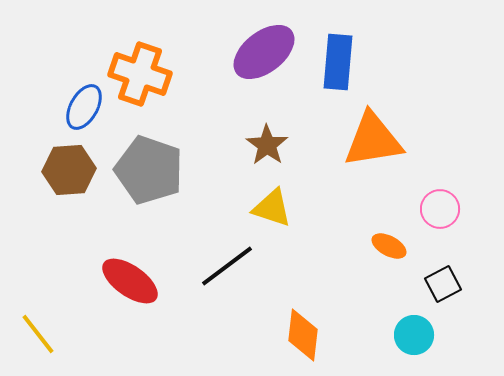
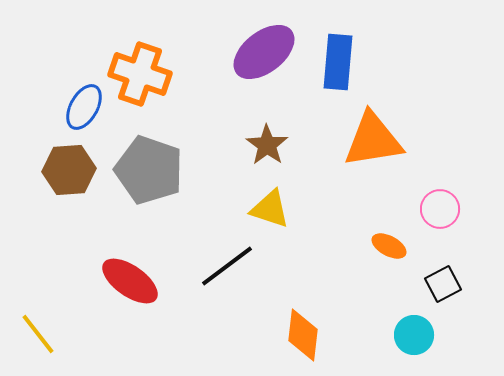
yellow triangle: moved 2 px left, 1 px down
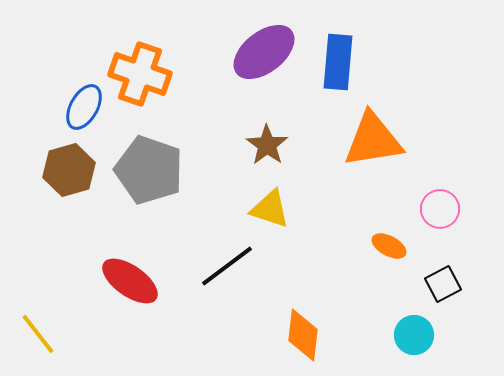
brown hexagon: rotated 12 degrees counterclockwise
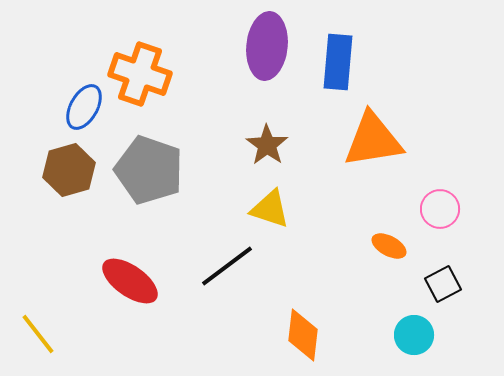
purple ellipse: moved 3 px right, 6 px up; rotated 46 degrees counterclockwise
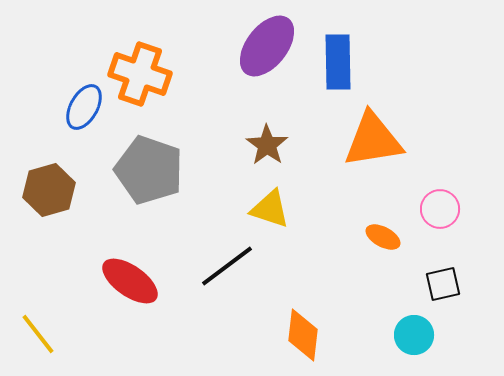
purple ellipse: rotated 32 degrees clockwise
blue rectangle: rotated 6 degrees counterclockwise
brown hexagon: moved 20 px left, 20 px down
orange ellipse: moved 6 px left, 9 px up
black square: rotated 15 degrees clockwise
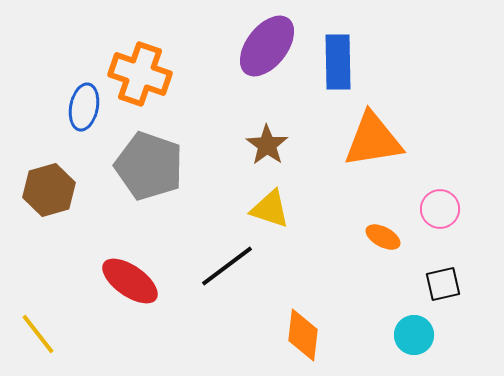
blue ellipse: rotated 18 degrees counterclockwise
gray pentagon: moved 4 px up
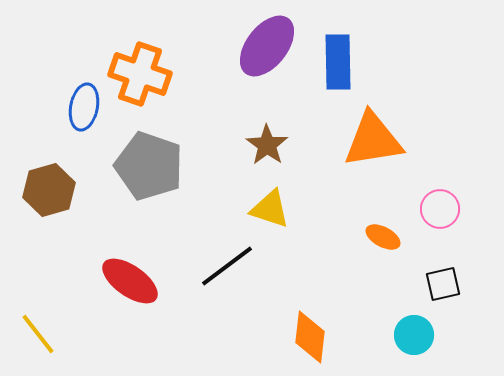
orange diamond: moved 7 px right, 2 px down
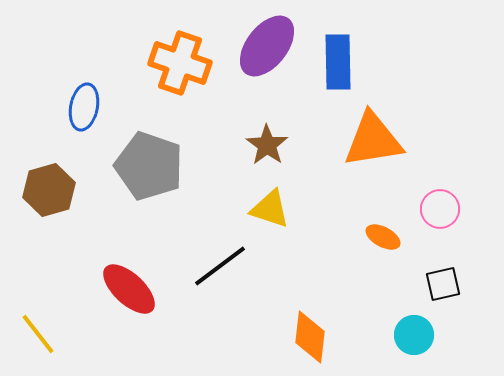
orange cross: moved 40 px right, 11 px up
black line: moved 7 px left
red ellipse: moved 1 px left, 8 px down; rotated 8 degrees clockwise
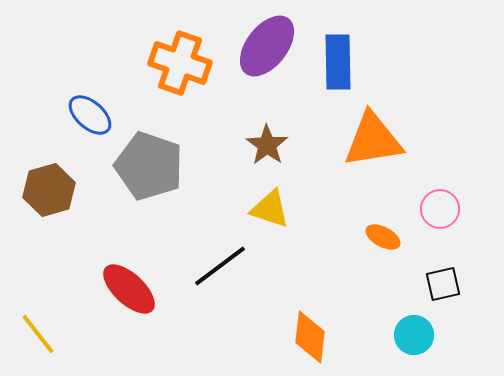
blue ellipse: moved 6 px right, 8 px down; rotated 60 degrees counterclockwise
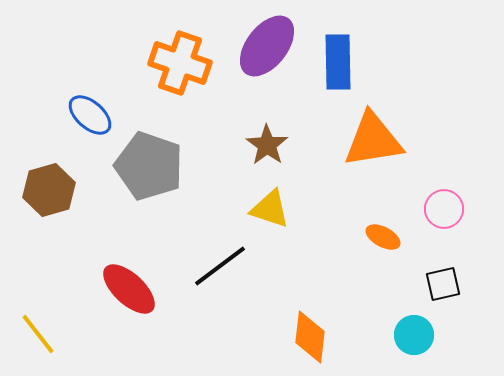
pink circle: moved 4 px right
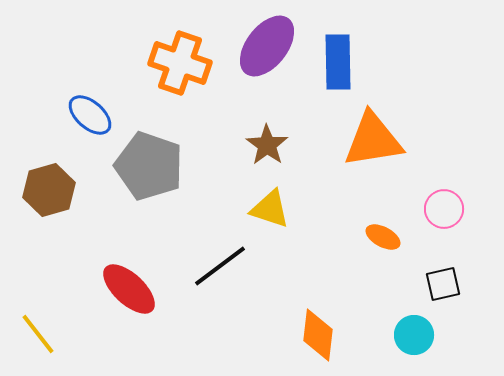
orange diamond: moved 8 px right, 2 px up
